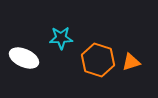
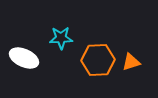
orange hexagon: rotated 20 degrees counterclockwise
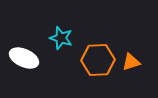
cyan star: rotated 20 degrees clockwise
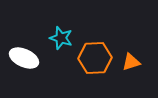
orange hexagon: moved 3 px left, 2 px up
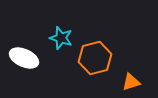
orange hexagon: rotated 12 degrees counterclockwise
orange triangle: moved 20 px down
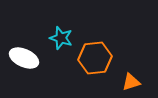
orange hexagon: rotated 8 degrees clockwise
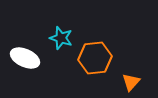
white ellipse: moved 1 px right
orange triangle: rotated 30 degrees counterclockwise
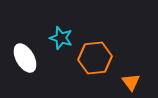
white ellipse: rotated 36 degrees clockwise
orange triangle: rotated 18 degrees counterclockwise
